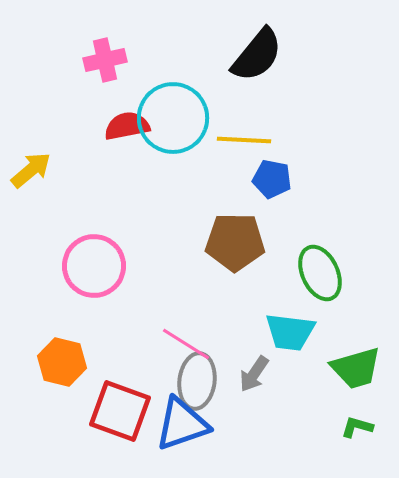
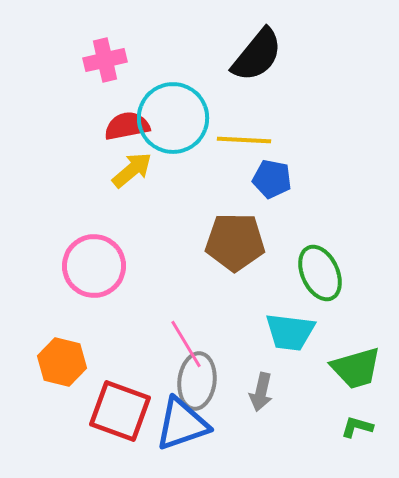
yellow arrow: moved 101 px right
pink line: rotated 27 degrees clockwise
gray arrow: moved 7 px right, 18 px down; rotated 21 degrees counterclockwise
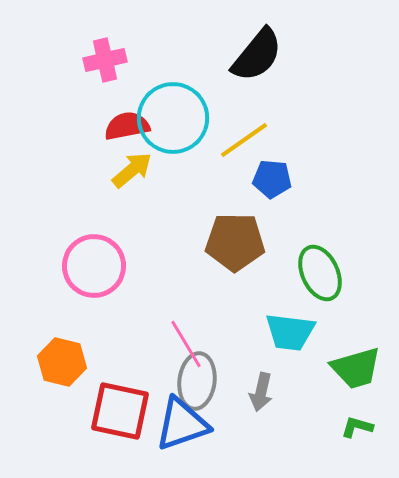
yellow line: rotated 38 degrees counterclockwise
blue pentagon: rotated 6 degrees counterclockwise
red square: rotated 8 degrees counterclockwise
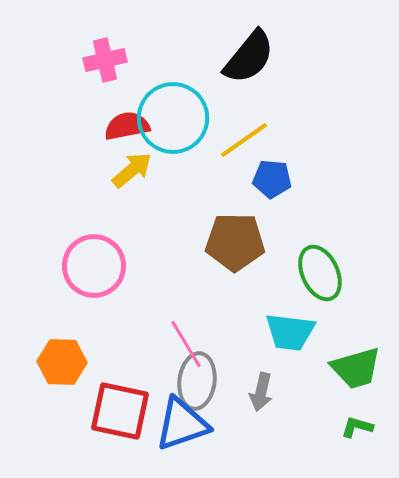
black semicircle: moved 8 px left, 2 px down
orange hexagon: rotated 12 degrees counterclockwise
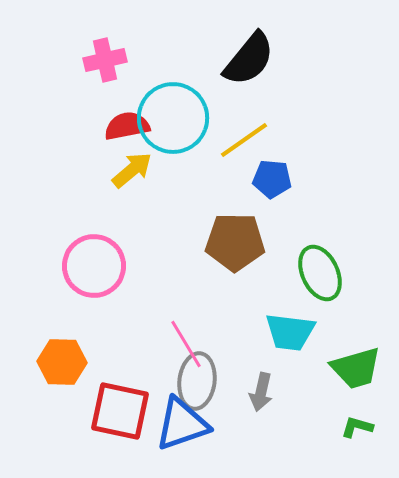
black semicircle: moved 2 px down
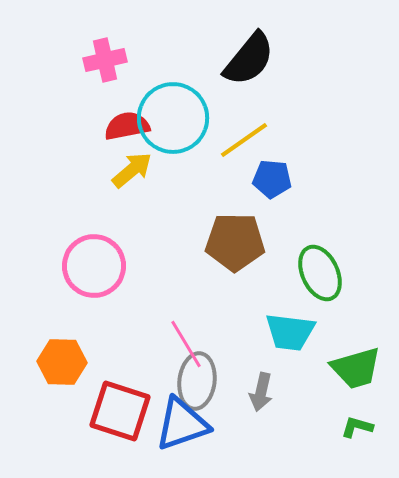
red square: rotated 6 degrees clockwise
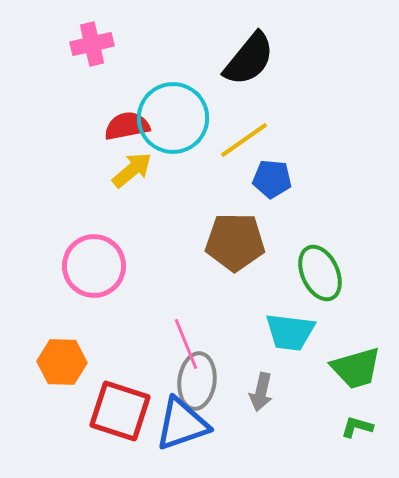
pink cross: moved 13 px left, 16 px up
pink line: rotated 9 degrees clockwise
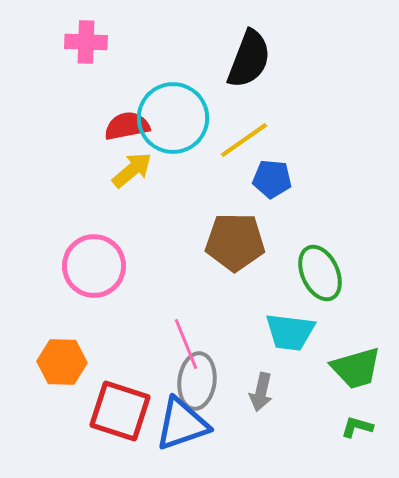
pink cross: moved 6 px left, 2 px up; rotated 15 degrees clockwise
black semicircle: rotated 18 degrees counterclockwise
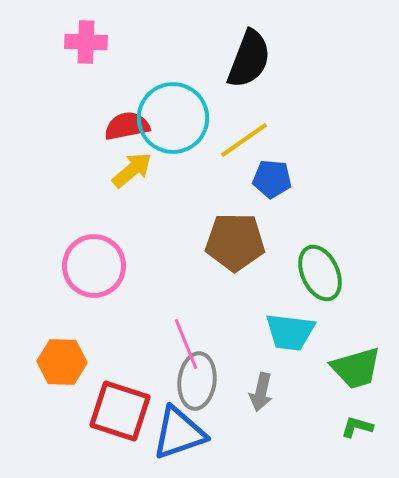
blue triangle: moved 3 px left, 9 px down
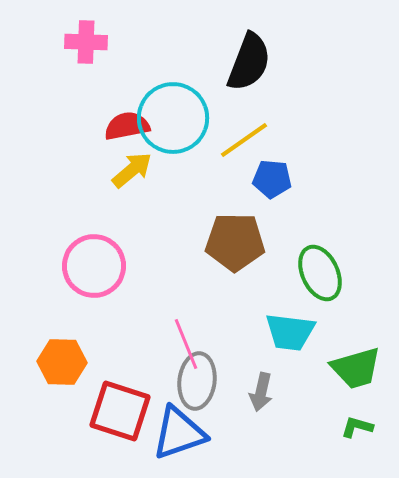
black semicircle: moved 3 px down
